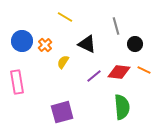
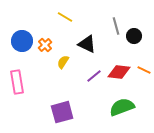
black circle: moved 1 px left, 8 px up
green semicircle: rotated 105 degrees counterclockwise
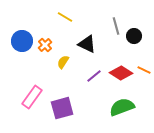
red diamond: moved 2 px right, 1 px down; rotated 25 degrees clockwise
pink rectangle: moved 15 px right, 15 px down; rotated 45 degrees clockwise
purple square: moved 4 px up
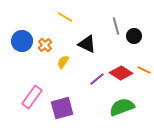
purple line: moved 3 px right, 3 px down
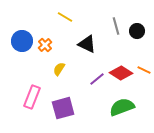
black circle: moved 3 px right, 5 px up
yellow semicircle: moved 4 px left, 7 px down
pink rectangle: rotated 15 degrees counterclockwise
purple square: moved 1 px right
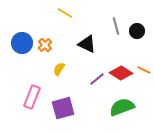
yellow line: moved 4 px up
blue circle: moved 2 px down
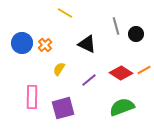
black circle: moved 1 px left, 3 px down
orange line: rotated 56 degrees counterclockwise
purple line: moved 8 px left, 1 px down
pink rectangle: rotated 20 degrees counterclockwise
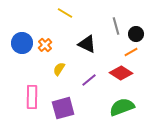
orange line: moved 13 px left, 18 px up
